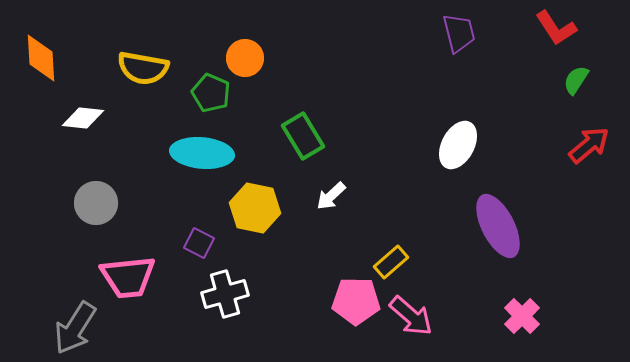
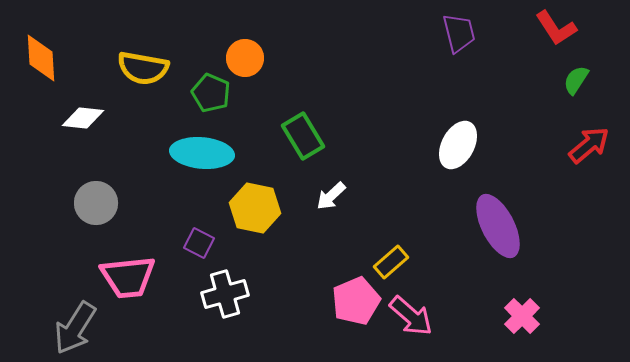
pink pentagon: rotated 24 degrees counterclockwise
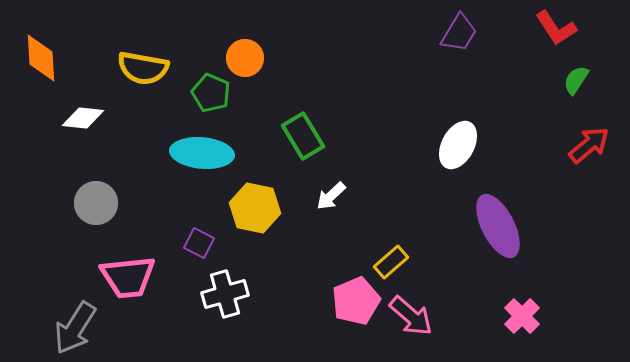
purple trapezoid: rotated 45 degrees clockwise
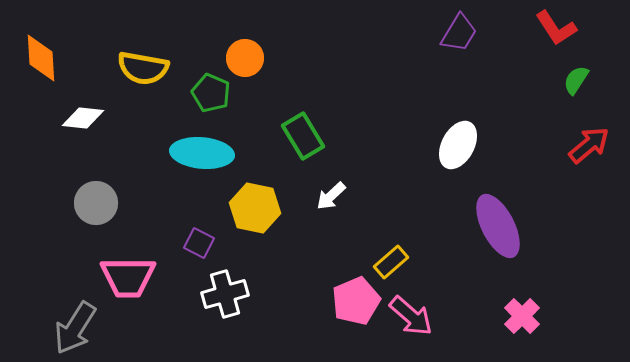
pink trapezoid: rotated 6 degrees clockwise
